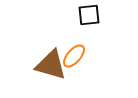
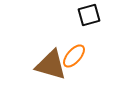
black square: rotated 10 degrees counterclockwise
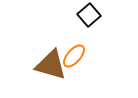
black square: rotated 25 degrees counterclockwise
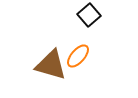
orange ellipse: moved 4 px right
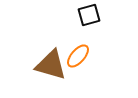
black square: rotated 25 degrees clockwise
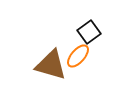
black square: moved 17 px down; rotated 20 degrees counterclockwise
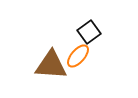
brown triangle: rotated 12 degrees counterclockwise
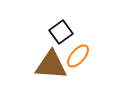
black square: moved 28 px left
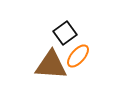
black square: moved 4 px right, 1 px down
